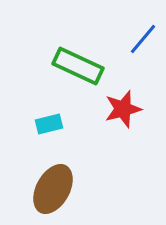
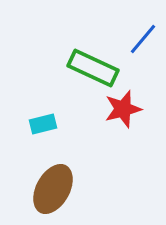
green rectangle: moved 15 px right, 2 px down
cyan rectangle: moved 6 px left
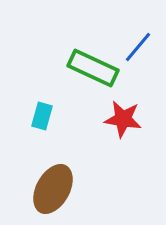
blue line: moved 5 px left, 8 px down
red star: moved 10 px down; rotated 24 degrees clockwise
cyan rectangle: moved 1 px left, 8 px up; rotated 60 degrees counterclockwise
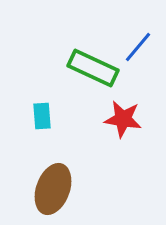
cyan rectangle: rotated 20 degrees counterclockwise
brown ellipse: rotated 9 degrees counterclockwise
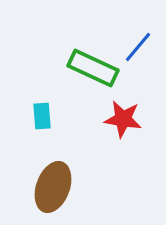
brown ellipse: moved 2 px up
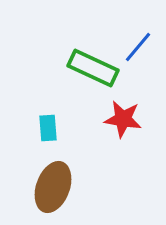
cyan rectangle: moved 6 px right, 12 px down
